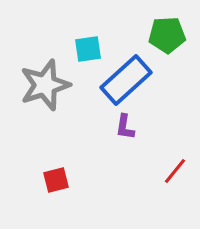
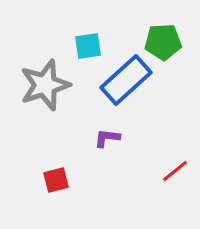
green pentagon: moved 4 px left, 7 px down
cyan square: moved 3 px up
purple L-shape: moved 18 px left, 11 px down; rotated 88 degrees clockwise
red line: rotated 12 degrees clockwise
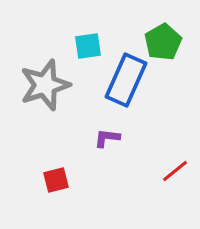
green pentagon: rotated 27 degrees counterclockwise
blue rectangle: rotated 24 degrees counterclockwise
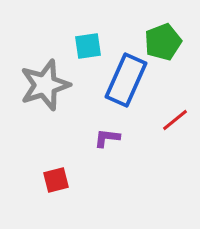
green pentagon: rotated 9 degrees clockwise
red line: moved 51 px up
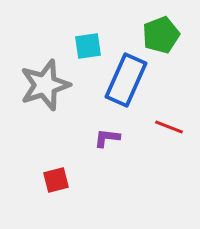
green pentagon: moved 2 px left, 7 px up
red line: moved 6 px left, 7 px down; rotated 60 degrees clockwise
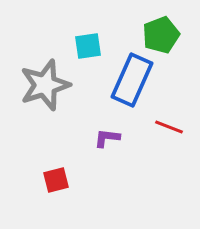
blue rectangle: moved 6 px right
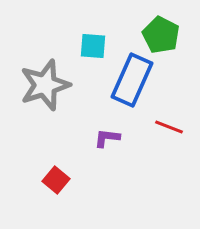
green pentagon: rotated 24 degrees counterclockwise
cyan square: moved 5 px right; rotated 12 degrees clockwise
red square: rotated 36 degrees counterclockwise
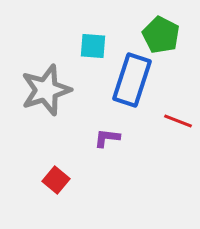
blue rectangle: rotated 6 degrees counterclockwise
gray star: moved 1 px right, 5 px down
red line: moved 9 px right, 6 px up
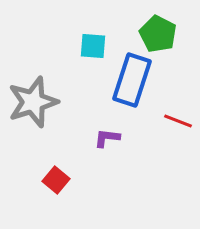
green pentagon: moved 3 px left, 1 px up
gray star: moved 13 px left, 12 px down
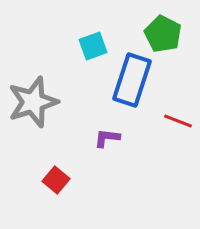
green pentagon: moved 5 px right
cyan square: rotated 24 degrees counterclockwise
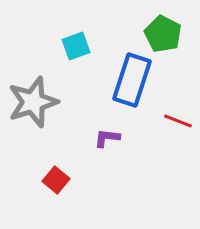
cyan square: moved 17 px left
